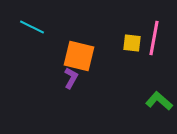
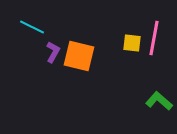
purple L-shape: moved 18 px left, 26 px up
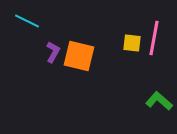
cyan line: moved 5 px left, 6 px up
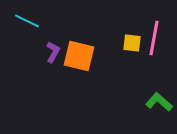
green L-shape: moved 1 px down
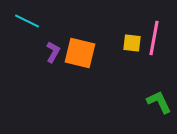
orange square: moved 1 px right, 3 px up
green L-shape: rotated 24 degrees clockwise
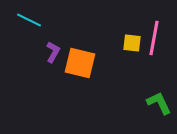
cyan line: moved 2 px right, 1 px up
orange square: moved 10 px down
green L-shape: moved 1 px down
